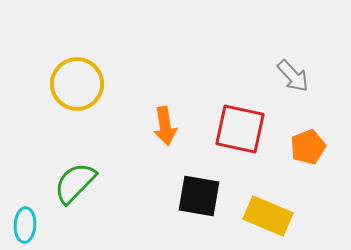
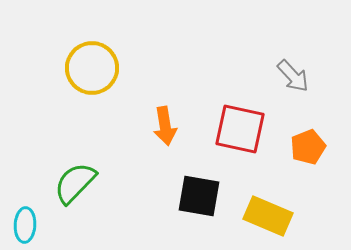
yellow circle: moved 15 px right, 16 px up
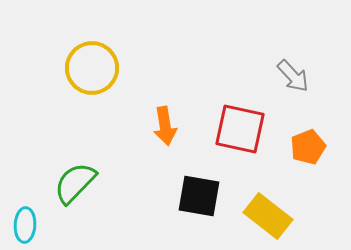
yellow rectangle: rotated 15 degrees clockwise
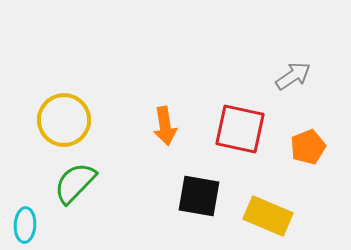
yellow circle: moved 28 px left, 52 px down
gray arrow: rotated 81 degrees counterclockwise
yellow rectangle: rotated 15 degrees counterclockwise
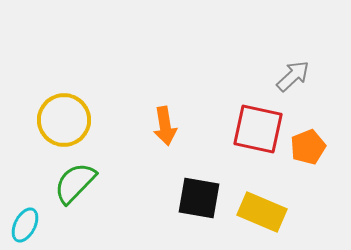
gray arrow: rotated 9 degrees counterclockwise
red square: moved 18 px right
black square: moved 2 px down
yellow rectangle: moved 6 px left, 4 px up
cyan ellipse: rotated 24 degrees clockwise
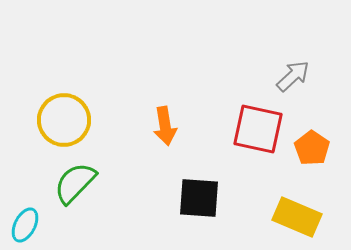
orange pentagon: moved 4 px right, 1 px down; rotated 16 degrees counterclockwise
black square: rotated 6 degrees counterclockwise
yellow rectangle: moved 35 px right, 5 px down
